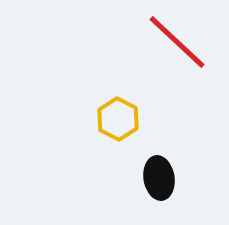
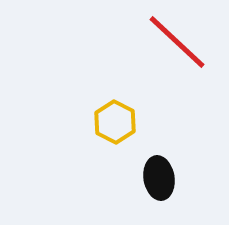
yellow hexagon: moved 3 px left, 3 px down
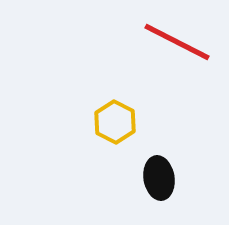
red line: rotated 16 degrees counterclockwise
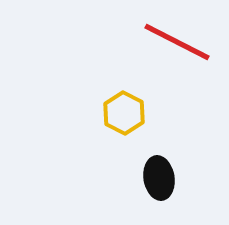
yellow hexagon: moved 9 px right, 9 px up
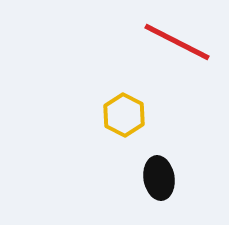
yellow hexagon: moved 2 px down
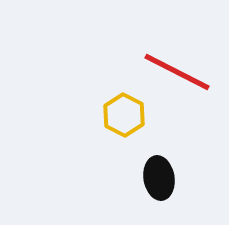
red line: moved 30 px down
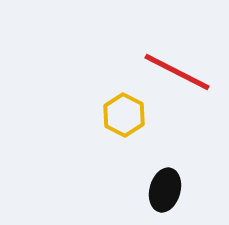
black ellipse: moved 6 px right, 12 px down; rotated 24 degrees clockwise
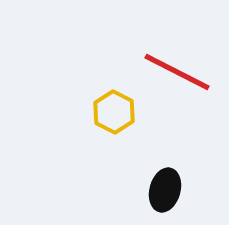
yellow hexagon: moved 10 px left, 3 px up
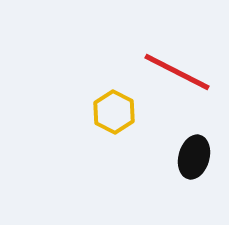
black ellipse: moved 29 px right, 33 px up
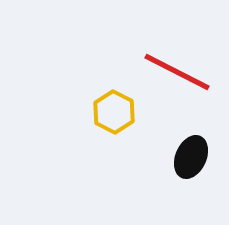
black ellipse: moved 3 px left; rotated 9 degrees clockwise
